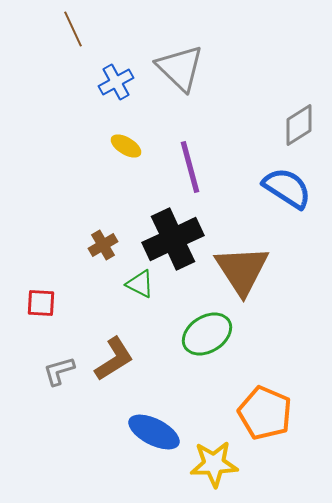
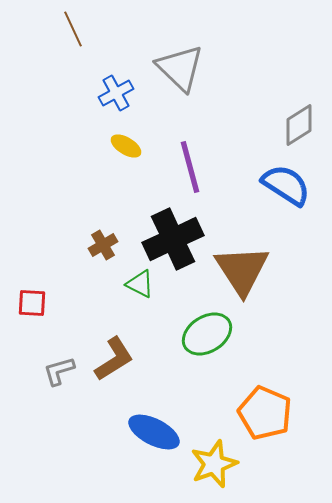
blue cross: moved 11 px down
blue semicircle: moved 1 px left, 3 px up
red square: moved 9 px left
yellow star: rotated 18 degrees counterclockwise
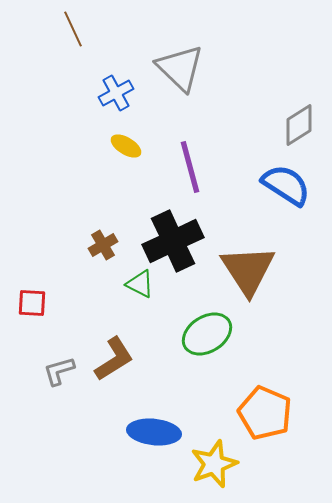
black cross: moved 2 px down
brown triangle: moved 6 px right
blue ellipse: rotated 21 degrees counterclockwise
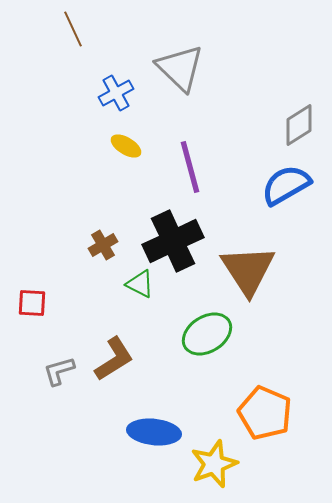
blue semicircle: rotated 63 degrees counterclockwise
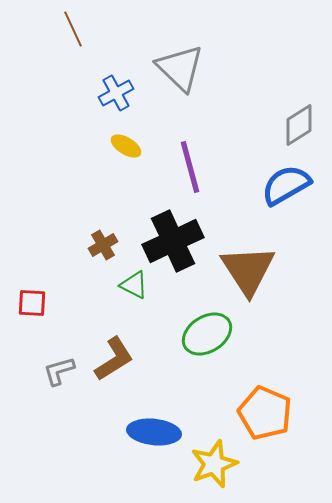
green triangle: moved 6 px left, 1 px down
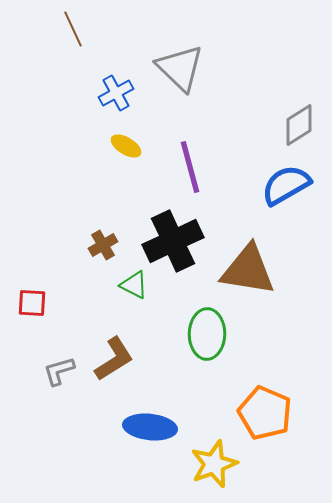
brown triangle: rotated 48 degrees counterclockwise
green ellipse: rotated 57 degrees counterclockwise
blue ellipse: moved 4 px left, 5 px up
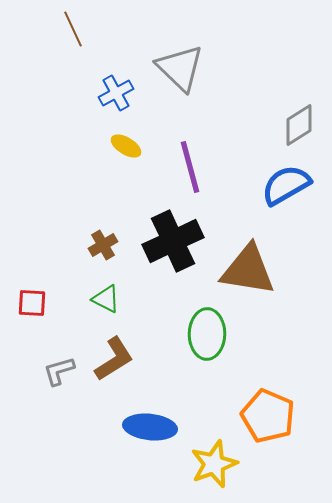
green triangle: moved 28 px left, 14 px down
orange pentagon: moved 3 px right, 3 px down
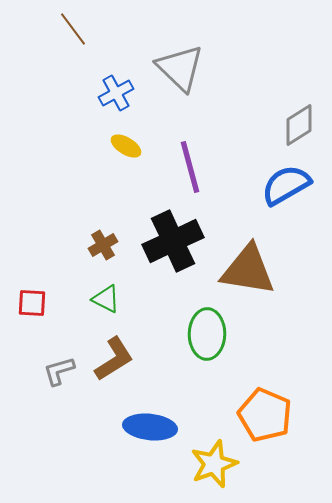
brown line: rotated 12 degrees counterclockwise
orange pentagon: moved 3 px left, 1 px up
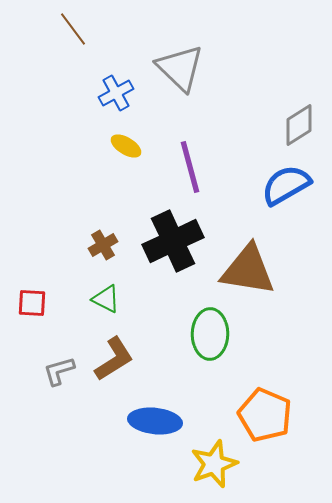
green ellipse: moved 3 px right
blue ellipse: moved 5 px right, 6 px up
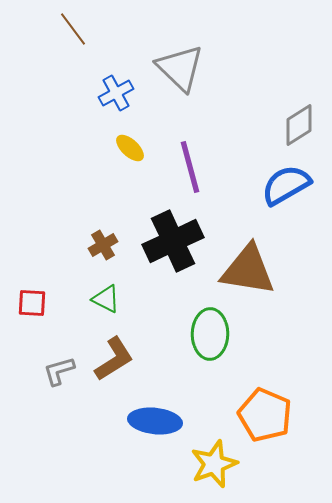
yellow ellipse: moved 4 px right, 2 px down; rotated 12 degrees clockwise
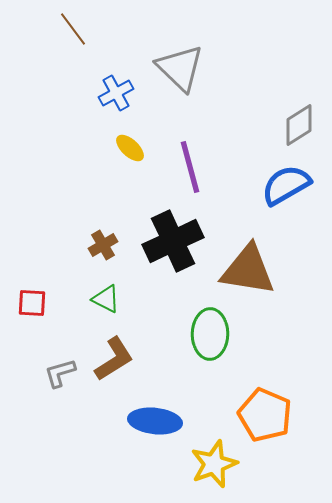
gray L-shape: moved 1 px right, 2 px down
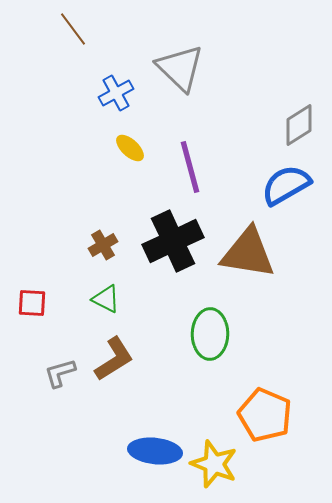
brown triangle: moved 17 px up
blue ellipse: moved 30 px down
yellow star: rotated 30 degrees counterclockwise
